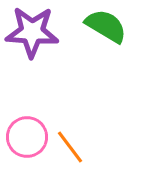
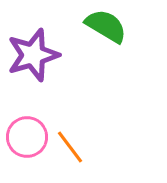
purple star: moved 1 px right, 23 px down; rotated 20 degrees counterclockwise
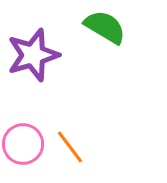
green semicircle: moved 1 px left, 1 px down
pink circle: moved 4 px left, 7 px down
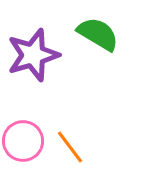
green semicircle: moved 7 px left, 7 px down
pink circle: moved 3 px up
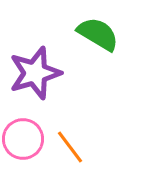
purple star: moved 2 px right, 18 px down
pink circle: moved 2 px up
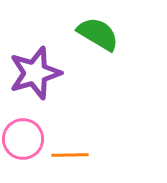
orange line: moved 8 px down; rotated 54 degrees counterclockwise
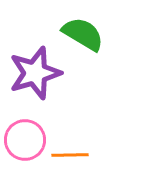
green semicircle: moved 15 px left
pink circle: moved 2 px right, 1 px down
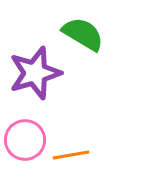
orange line: moved 1 px right; rotated 9 degrees counterclockwise
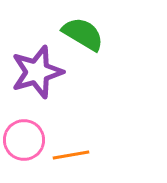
purple star: moved 2 px right, 1 px up
pink circle: moved 1 px left
